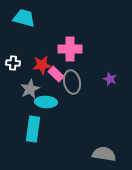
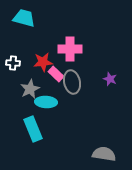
red star: moved 1 px right, 3 px up
cyan rectangle: rotated 30 degrees counterclockwise
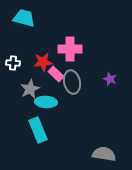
cyan rectangle: moved 5 px right, 1 px down
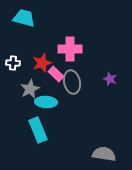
red star: moved 1 px left, 1 px down; rotated 12 degrees counterclockwise
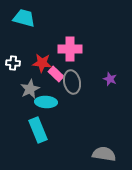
red star: rotated 24 degrees clockwise
